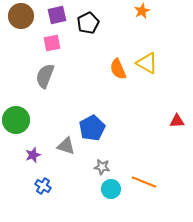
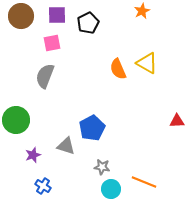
purple square: rotated 12 degrees clockwise
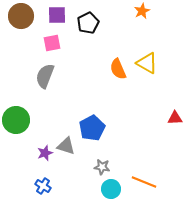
red triangle: moved 2 px left, 3 px up
purple star: moved 12 px right, 2 px up
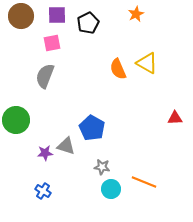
orange star: moved 6 px left, 3 px down
blue pentagon: rotated 15 degrees counterclockwise
purple star: rotated 14 degrees clockwise
blue cross: moved 5 px down
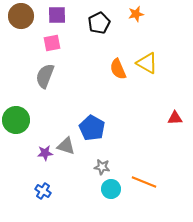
orange star: rotated 14 degrees clockwise
black pentagon: moved 11 px right
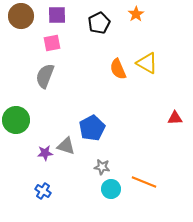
orange star: rotated 21 degrees counterclockwise
blue pentagon: rotated 15 degrees clockwise
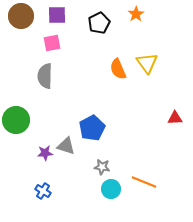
yellow triangle: rotated 25 degrees clockwise
gray semicircle: rotated 20 degrees counterclockwise
